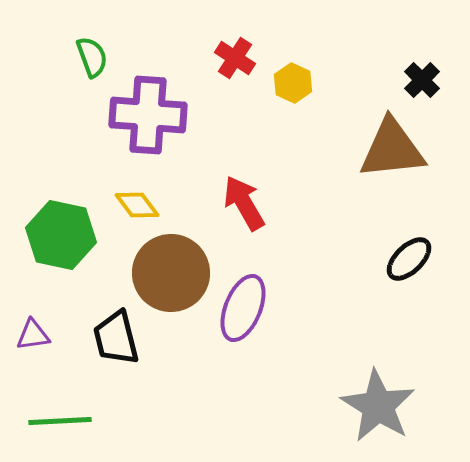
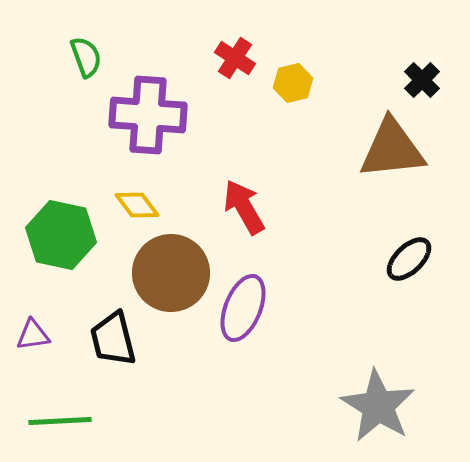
green semicircle: moved 6 px left
yellow hexagon: rotated 21 degrees clockwise
red arrow: moved 4 px down
black trapezoid: moved 3 px left, 1 px down
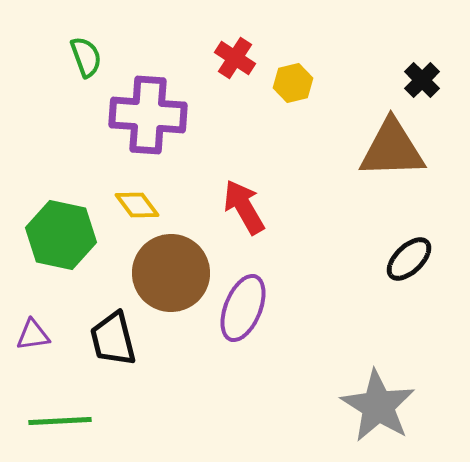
brown triangle: rotated 4 degrees clockwise
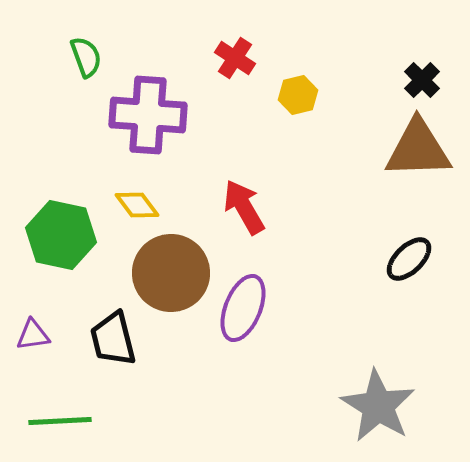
yellow hexagon: moved 5 px right, 12 px down
brown triangle: moved 26 px right
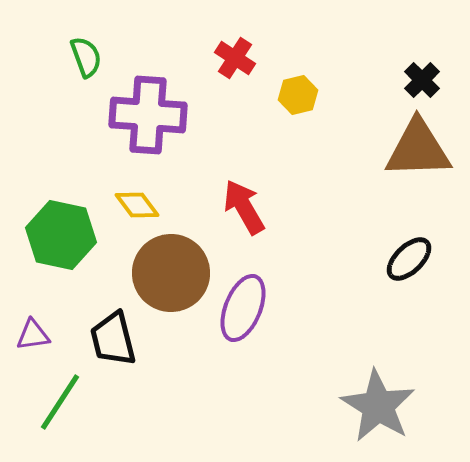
green line: moved 19 px up; rotated 54 degrees counterclockwise
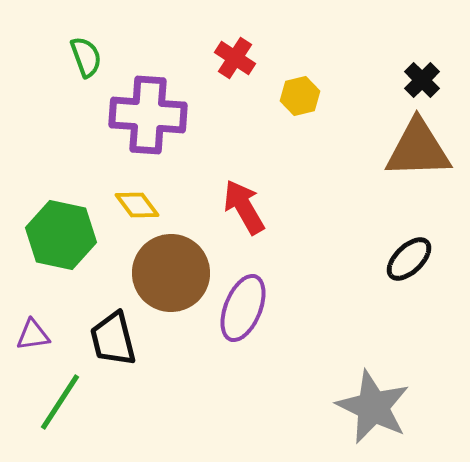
yellow hexagon: moved 2 px right, 1 px down
gray star: moved 5 px left, 1 px down; rotated 6 degrees counterclockwise
